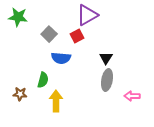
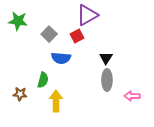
green star: moved 4 px down
gray ellipse: rotated 10 degrees counterclockwise
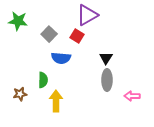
red square: rotated 32 degrees counterclockwise
green semicircle: rotated 14 degrees counterclockwise
brown star: rotated 16 degrees counterclockwise
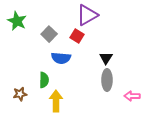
green star: moved 1 px left; rotated 18 degrees clockwise
green semicircle: moved 1 px right
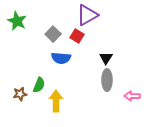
gray square: moved 4 px right
green semicircle: moved 5 px left, 5 px down; rotated 21 degrees clockwise
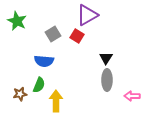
gray square: rotated 14 degrees clockwise
blue semicircle: moved 17 px left, 3 px down
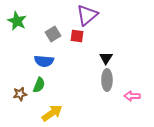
purple triangle: rotated 10 degrees counterclockwise
red square: rotated 24 degrees counterclockwise
yellow arrow: moved 4 px left, 12 px down; rotated 55 degrees clockwise
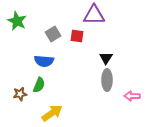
purple triangle: moved 7 px right; rotated 40 degrees clockwise
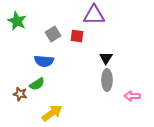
green semicircle: moved 2 px left, 1 px up; rotated 35 degrees clockwise
brown star: rotated 24 degrees clockwise
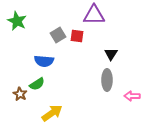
gray square: moved 5 px right, 1 px down
black triangle: moved 5 px right, 4 px up
brown star: rotated 16 degrees clockwise
